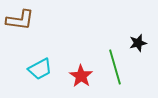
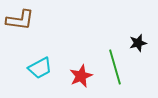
cyan trapezoid: moved 1 px up
red star: rotated 15 degrees clockwise
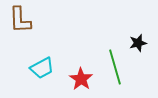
brown L-shape: rotated 80 degrees clockwise
cyan trapezoid: moved 2 px right
red star: moved 3 px down; rotated 15 degrees counterclockwise
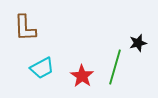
brown L-shape: moved 5 px right, 8 px down
green line: rotated 32 degrees clockwise
red star: moved 1 px right, 3 px up
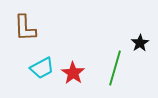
black star: moved 2 px right; rotated 18 degrees counterclockwise
green line: moved 1 px down
red star: moved 9 px left, 3 px up
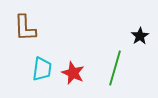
black star: moved 7 px up
cyan trapezoid: moved 1 px down; rotated 55 degrees counterclockwise
red star: rotated 10 degrees counterclockwise
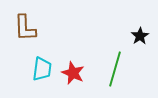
green line: moved 1 px down
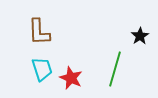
brown L-shape: moved 14 px right, 4 px down
cyan trapezoid: rotated 25 degrees counterclockwise
red star: moved 2 px left, 5 px down
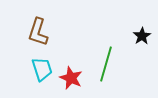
brown L-shape: moved 1 px left; rotated 20 degrees clockwise
black star: moved 2 px right
green line: moved 9 px left, 5 px up
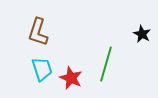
black star: moved 2 px up; rotated 12 degrees counterclockwise
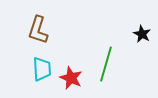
brown L-shape: moved 2 px up
cyan trapezoid: rotated 15 degrees clockwise
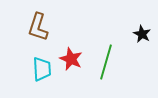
brown L-shape: moved 3 px up
green line: moved 2 px up
red star: moved 19 px up
